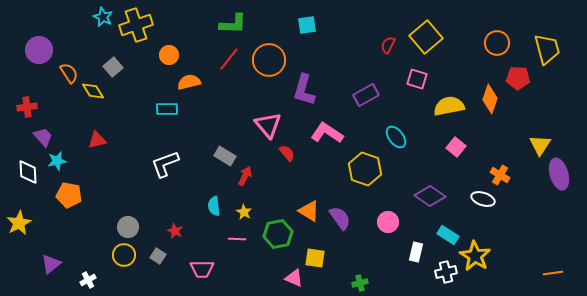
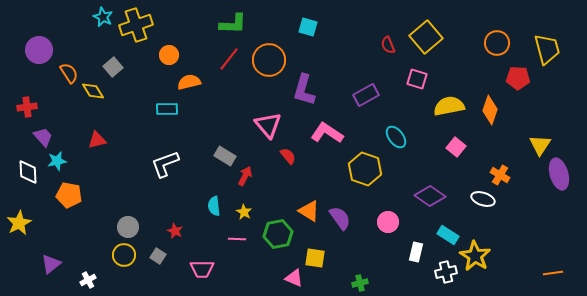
cyan square at (307, 25): moved 1 px right, 2 px down; rotated 24 degrees clockwise
red semicircle at (388, 45): rotated 48 degrees counterclockwise
orange diamond at (490, 99): moved 11 px down
red semicircle at (287, 153): moved 1 px right, 3 px down
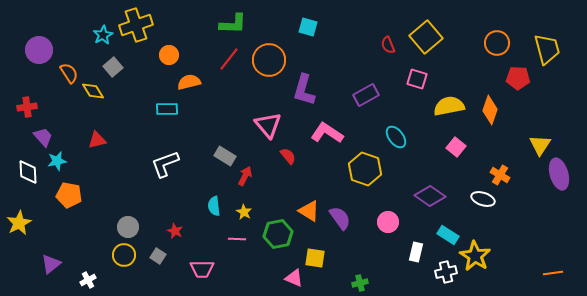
cyan star at (103, 17): moved 18 px down; rotated 18 degrees clockwise
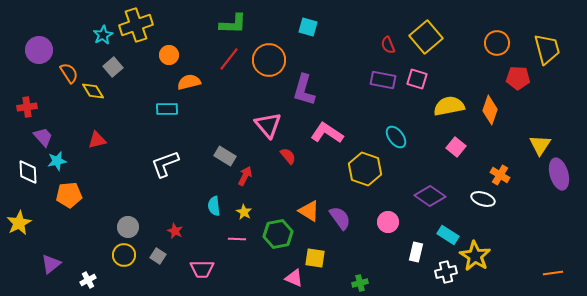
purple rectangle at (366, 95): moved 17 px right, 15 px up; rotated 40 degrees clockwise
orange pentagon at (69, 195): rotated 15 degrees counterclockwise
